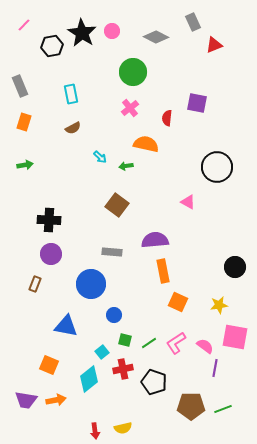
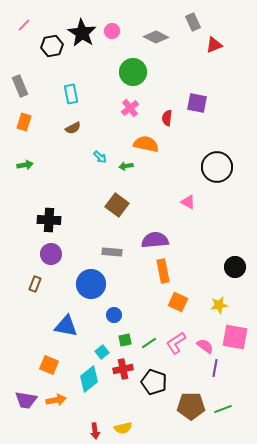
green square at (125, 340): rotated 24 degrees counterclockwise
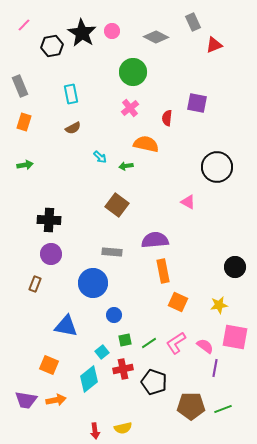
blue circle at (91, 284): moved 2 px right, 1 px up
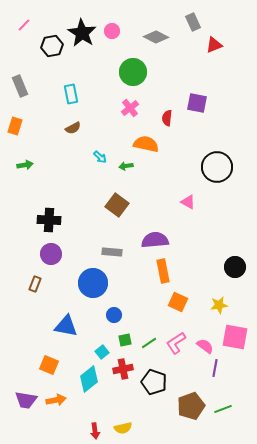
orange rectangle at (24, 122): moved 9 px left, 4 px down
brown pentagon at (191, 406): rotated 20 degrees counterclockwise
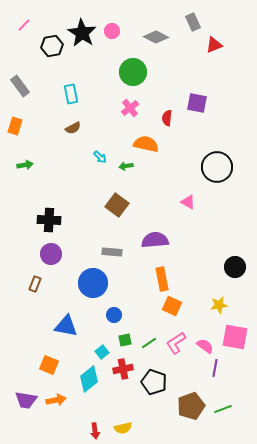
gray rectangle at (20, 86): rotated 15 degrees counterclockwise
orange rectangle at (163, 271): moved 1 px left, 8 px down
orange square at (178, 302): moved 6 px left, 4 px down
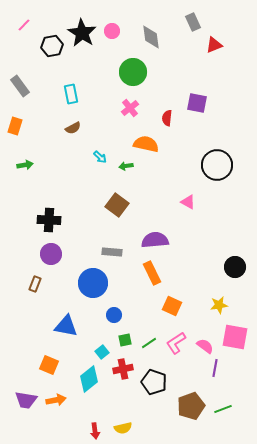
gray diamond at (156, 37): moved 5 px left; rotated 55 degrees clockwise
black circle at (217, 167): moved 2 px up
orange rectangle at (162, 279): moved 10 px left, 6 px up; rotated 15 degrees counterclockwise
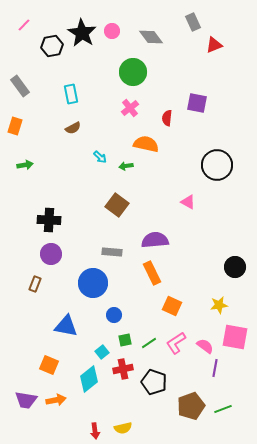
gray diamond at (151, 37): rotated 30 degrees counterclockwise
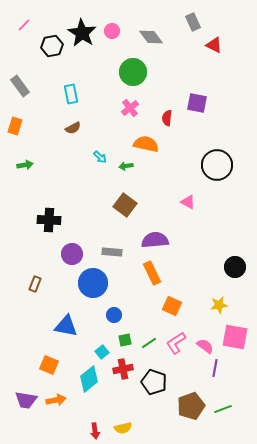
red triangle at (214, 45): rotated 48 degrees clockwise
brown square at (117, 205): moved 8 px right
purple circle at (51, 254): moved 21 px right
